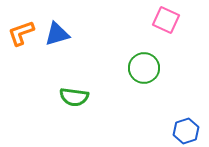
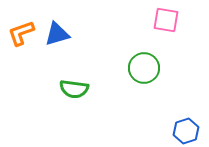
pink square: rotated 16 degrees counterclockwise
green semicircle: moved 8 px up
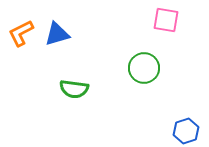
orange L-shape: rotated 8 degrees counterclockwise
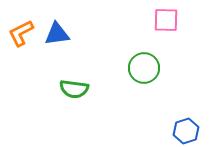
pink square: rotated 8 degrees counterclockwise
blue triangle: rotated 8 degrees clockwise
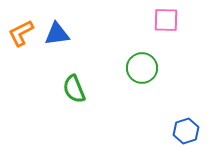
green circle: moved 2 px left
green semicircle: rotated 60 degrees clockwise
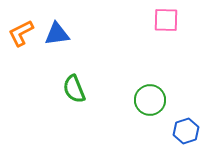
green circle: moved 8 px right, 32 px down
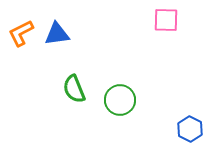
green circle: moved 30 px left
blue hexagon: moved 4 px right, 2 px up; rotated 15 degrees counterclockwise
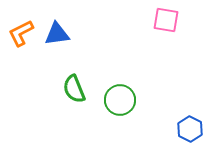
pink square: rotated 8 degrees clockwise
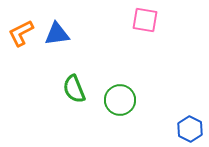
pink square: moved 21 px left
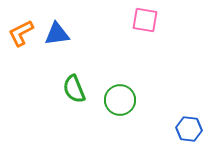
blue hexagon: moved 1 px left; rotated 20 degrees counterclockwise
